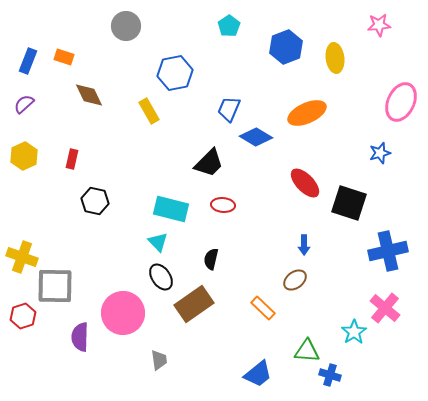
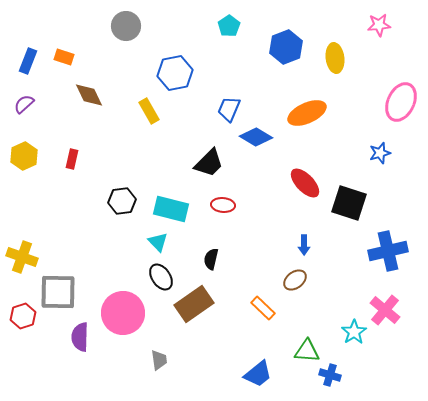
black hexagon at (95, 201): moved 27 px right; rotated 20 degrees counterclockwise
gray square at (55, 286): moved 3 px right, 6 px down
pink cross at (385, 308): moved 2 px down
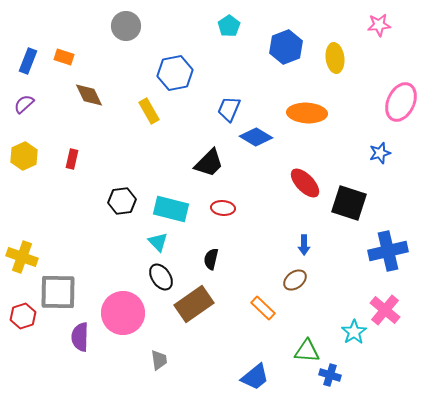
orange ellipse at (307, 113): rotated 27 degrees clockwise
red ellipse at (223, 205): moved 3 px down
blue trapezoid at (258, 374): moved 3 px left, 3 px down
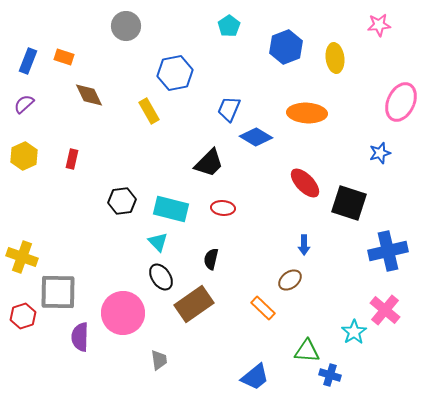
brown ellipse at (295, 280): moved 5 px left
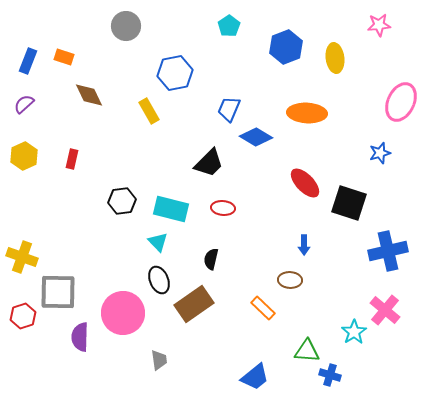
black ellipse at (161, 277): moved 2 px left, 3 px down; rotated 12 degrees clockwise
brown ellipse at (290, 280): rotated 40 degrees clockwise
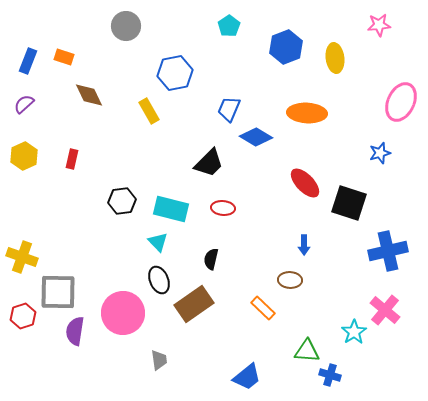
purple semicircle at (80, 337): moved 5 px left, 6 px up; rotated 8 degrees clockwise
blue trapezoid at (255, 377): moved 8 px left
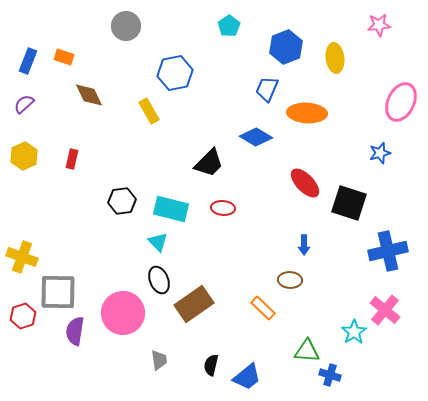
blue trapezoid at (229, 109): moved 38 px right, 20 px up
black semicircle at (211, 259): moved 106 px down
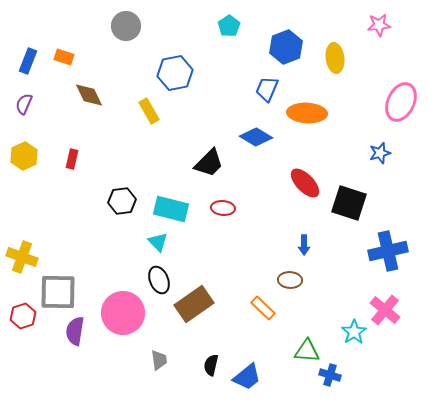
purple semicircle at (24, 104): rotated 25 degrees counterclockwise
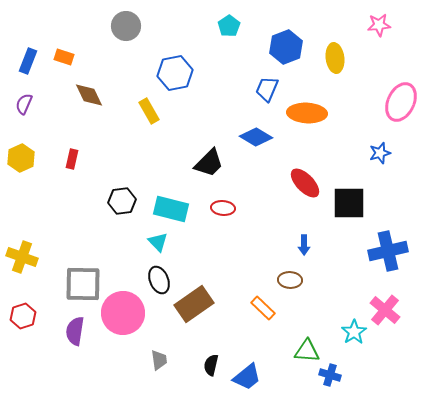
yellow hexagon at (24, 156): moved 3 px left, 2 px down
black square at (349, 203): rotated 18 degrees counterclockwise
gray square at (58, 292): moved 25 px right, 8 px up
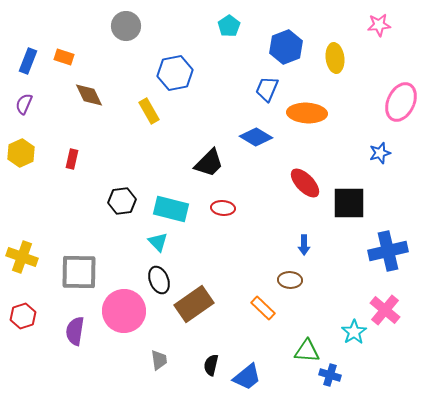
yellow hexagon at (21, 158): moved 5 px up
gray square at (83, 284): moved 4 px left, 12 px up
pink circle at (123, 313): moved 1 px right, 2 px up
